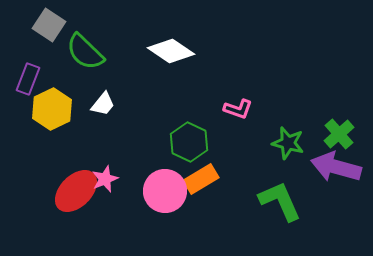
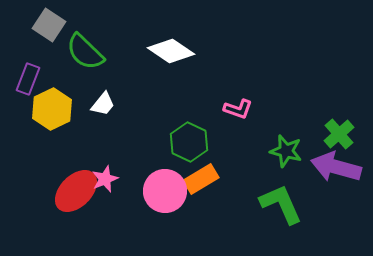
green star: moved 2 px left, 8 px down
green L-shape: moved 1 px right, 3 px down
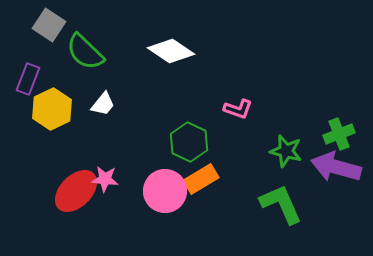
green cross: rotated 20 degrees clockwise
pink star: rotated 28 degrees clockwise
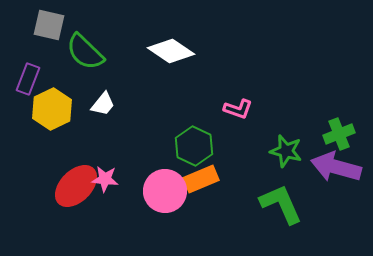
gray square: rotated 20 degrees counterclockwise
green hexagon: moved 5 px right, 4 px down
orange rectangle: rotated 8 degrees clockwise
red ellipse: moved 5 px up
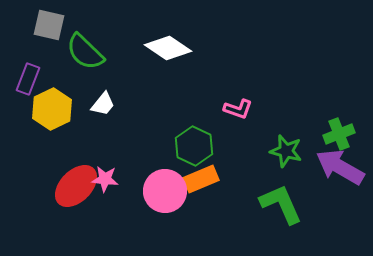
white diamond: moved 3 px left, 3 px up
purple arrow: moved 4 px right; rotated 15 degrees clockwise
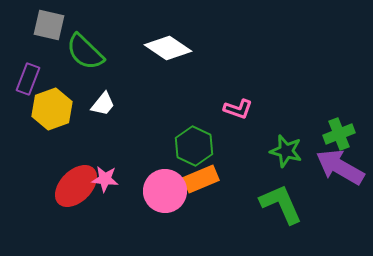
yellow hexagon: rotated 6 degrees clockwise
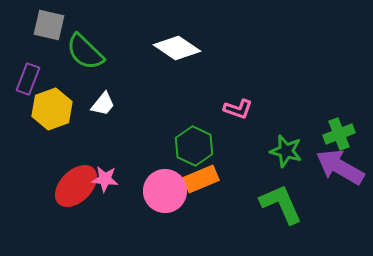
white diamond: moved 9 px right
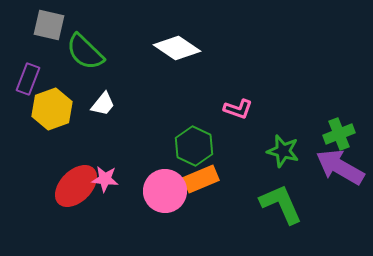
green star: moved 3 px left
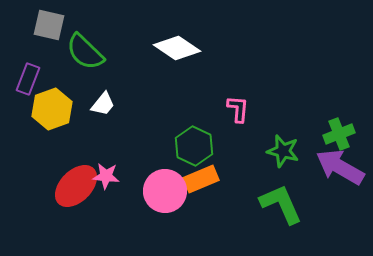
pink L-shape: rotated 104 degrees counterclockwise
pink star: moved 1 px right, 3 px up
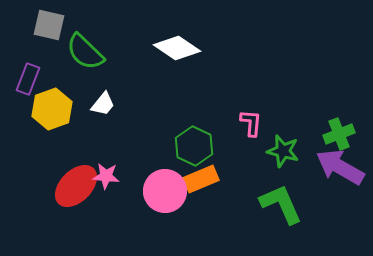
pink L-shape: moved 13 px right, 14 px down
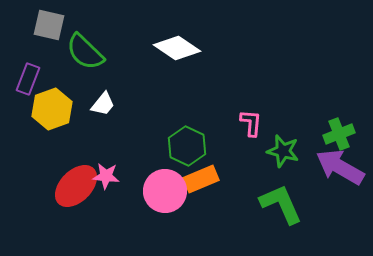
green hexagon: moved 7 px left
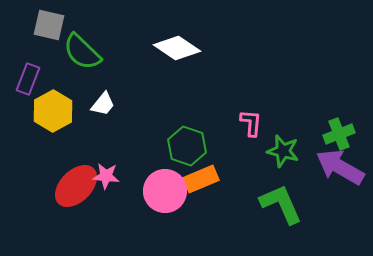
green semicircle: moved 3 px left
yellow hexagon: moved 1 px right, 2 px down; rotated 9 degrees counterclockwise
green hexagon: rotated 6 degrees counterclockwise
